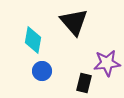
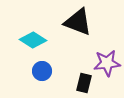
black triangle: moved 4 px right; rotated 28 degrees counterclockwise
cyan diamond: rotated 68 degrees counterclockwise
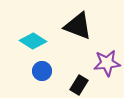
black triangle: moved 4 px down
cyan diamond: moved 1 px down
black rectangle: moved 5 px left, 2 px down; rotated 18 degrees clockwise
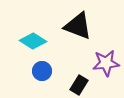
purple star: moved 1 px left
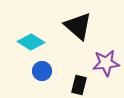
black triangle: rotated 20 degrees clockwise
cyan diamond: moved 2 px left, 1 px down
black rectangle: rotated 18 degrees counterclockwise
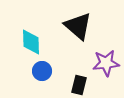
cyan diamond: rotated 56 degrees clockwise
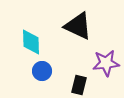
black triangle: rotated 16 degrees counterclockwise
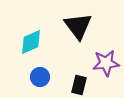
black triangle: rotated 28 degrees clockwise
cyan diamond: rotated 68 degrees clockwise
blue circle: moved 2 px left, 6 px down
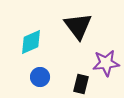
black rectangle: moved 2 px right, 1 px up
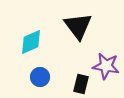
purple star: moved 3 px down; rotated 16 degrees clockwise
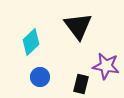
cyan diamond: rotated 20 degrees counterclockwise
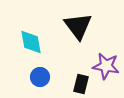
cyan diamond: rotated 56 degrees counterclockwise
